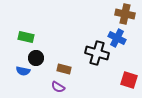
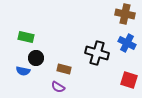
blue cross: moved 10 px right, 5 px down
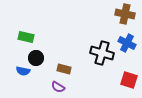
black cross: moved 5 px right
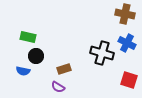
green rectangle: moved 2 px right
black circle: moved 2 px up
brown rectangle: rotated 32 degrees counterclockwise
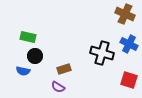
brown cross: rotated 12 degrees clockwise
blue cross: moved 2 px right, 1 px down
black circle: moved 1 px left
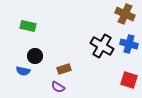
green rectangle: moved 11 px up
blue cross: rotated 12 degrees counterclockwise
black cross: moved 7 px up; rotated 15 degrees clockwise
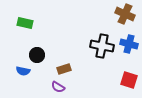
green rectangle: moved 3 px left, 3 px up
black cross: rotated 20 degrees counterclockwise
black circle: moved 2 px right, 1 px up
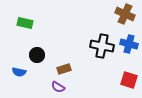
blue semicircle: moved 4 px left, 1 px down
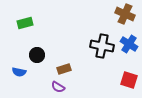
green rectangle: rotated 28 degrees counterclockwise
blue cross: rotated 18 degrees clockwise
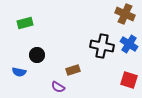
brown rectangle: moved 9 px right, 1 px down
